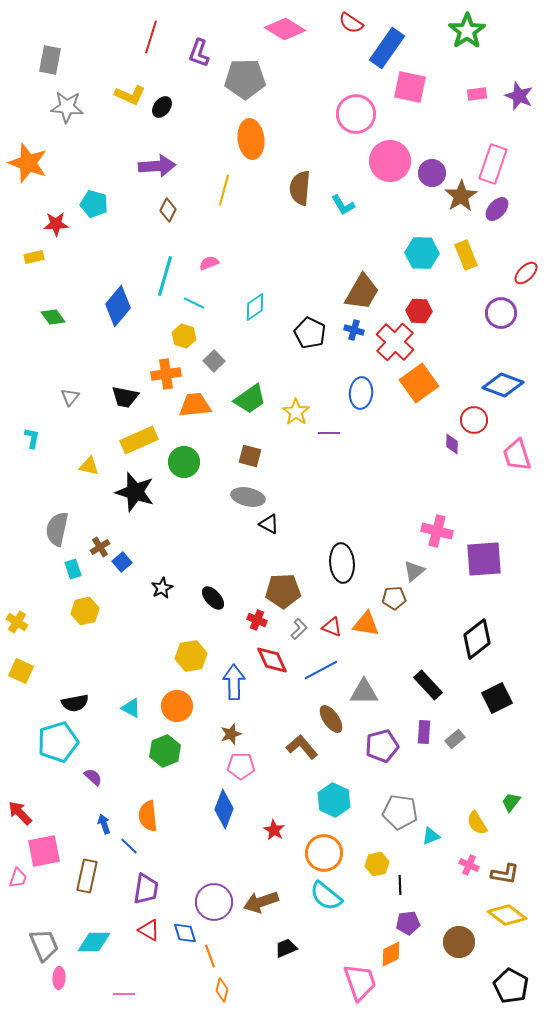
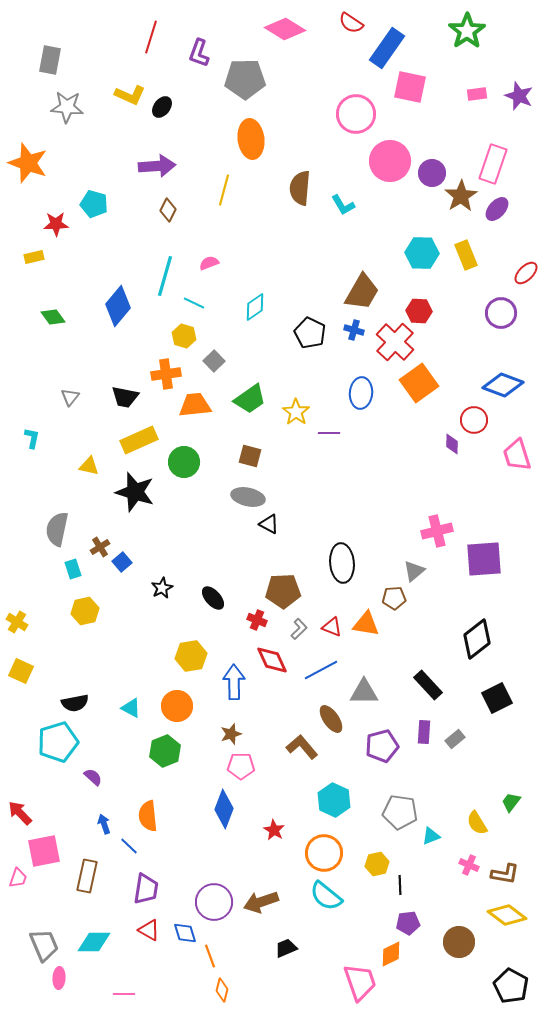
pink cross at (437, 531): rotated 28 degrees counterclockwise
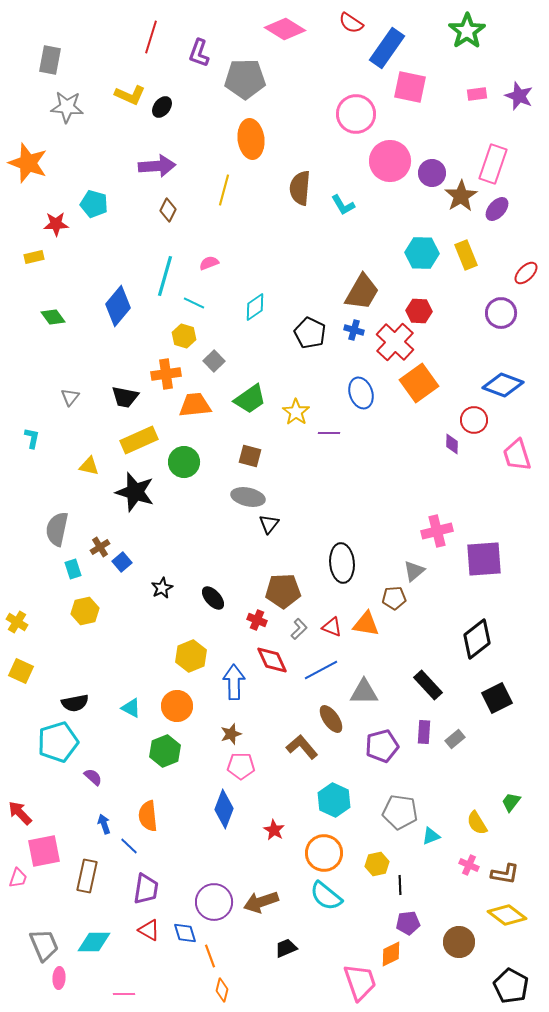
blue ellipse at (361, 393): rotated 24 degrees counterclockwise
black triangle at (269, 524): rotated 40 degrees clockwise
yellow hexagon at (191, 656): rotated 12 degrees counterclockwise
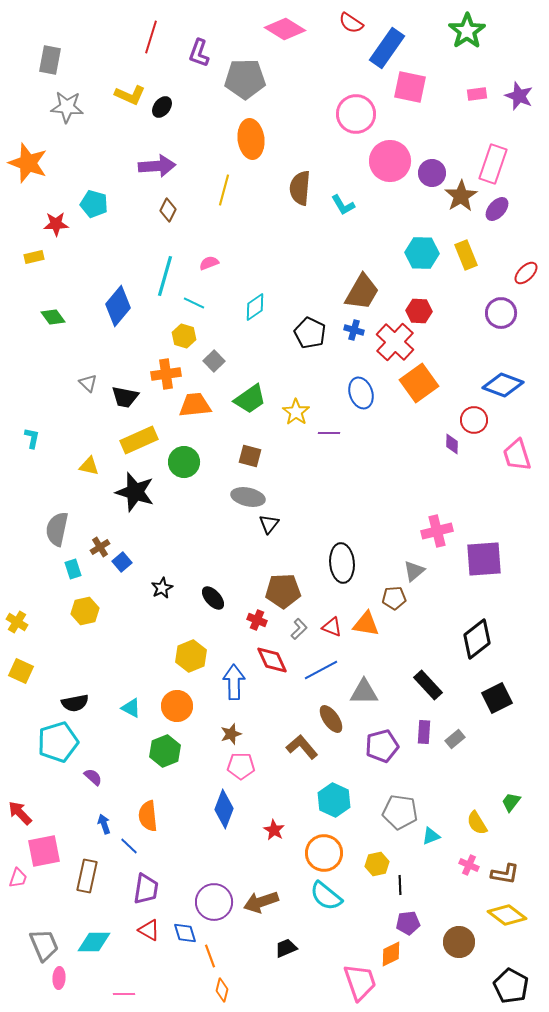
gray triangle at (70, 397): moved 18 px right, 14 px up; rotated 24 degrees counterclockwise
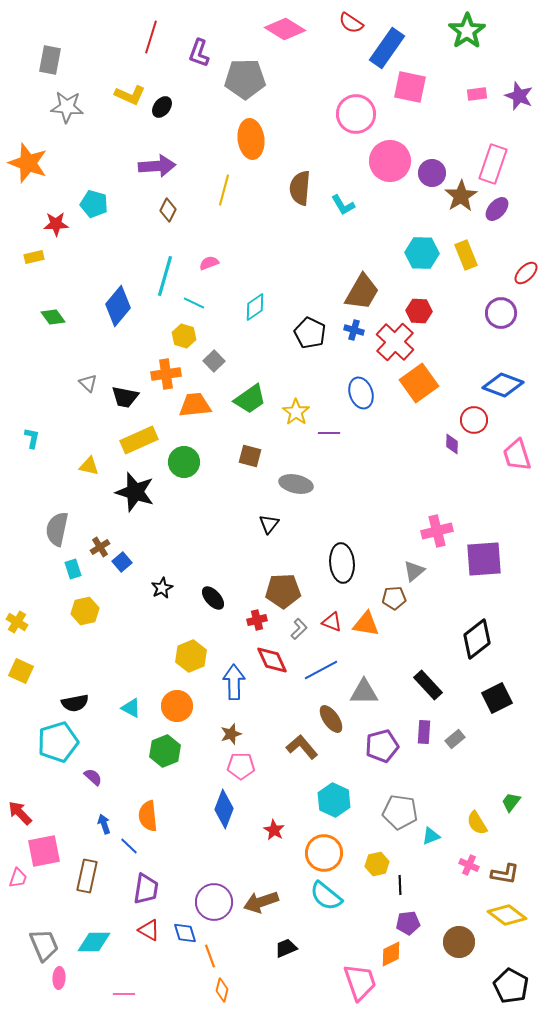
gray ellipse at (248, 497): moved 48 px right, 13 px up
red cross at (257, 620): rotated 36 degrees counterclockwise
red triangle at (332, 627): moved 5 px up
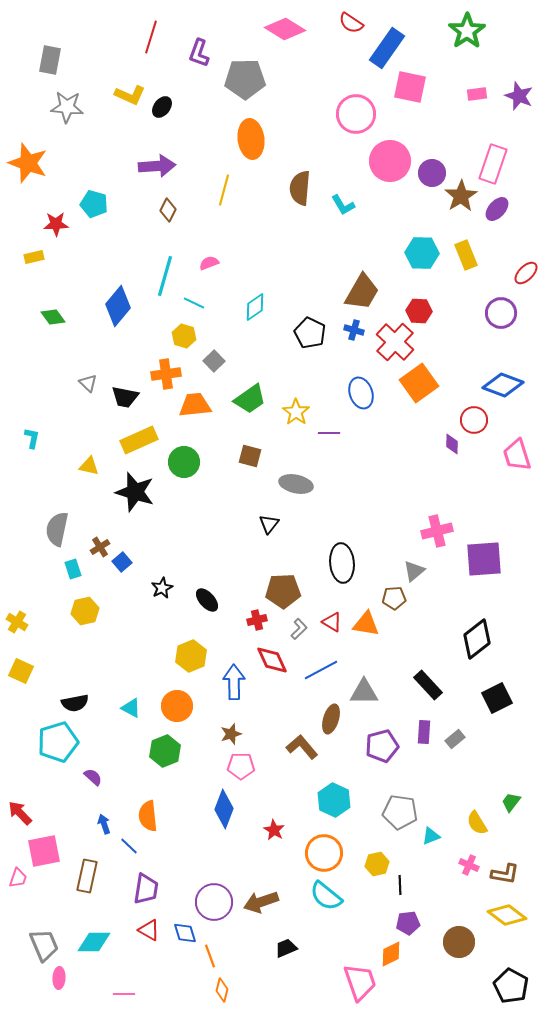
black ellipse at (213, 598): moved 6 px left, 2 px down
red triangle at (332, 622): rotated 10 degrees clockwise
brown ellipse at (331, 719): rotated 52 degrees clockwise
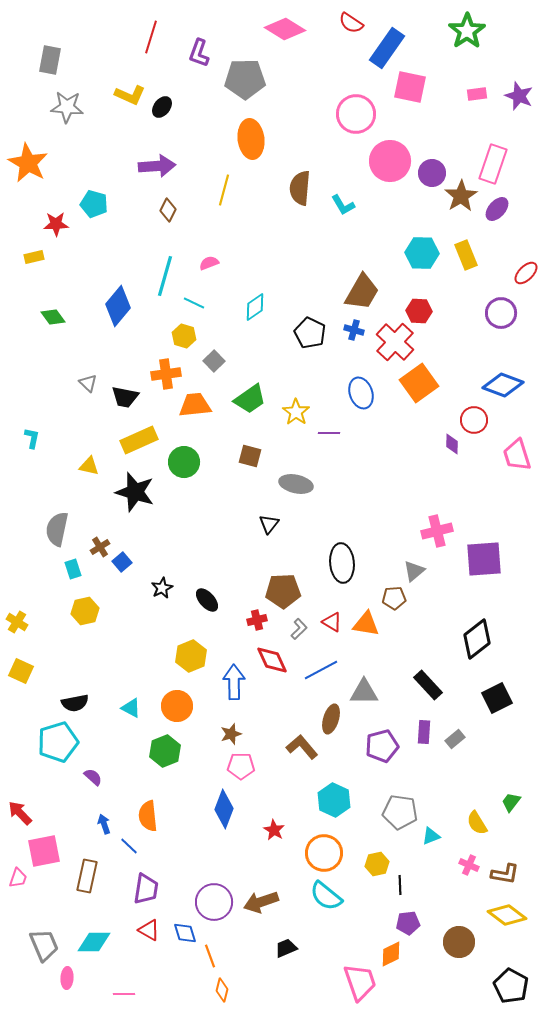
orange star at (28, 163): rotated 9 degrees clockwise
pink ellipse at (59, 978): moved 8 px right
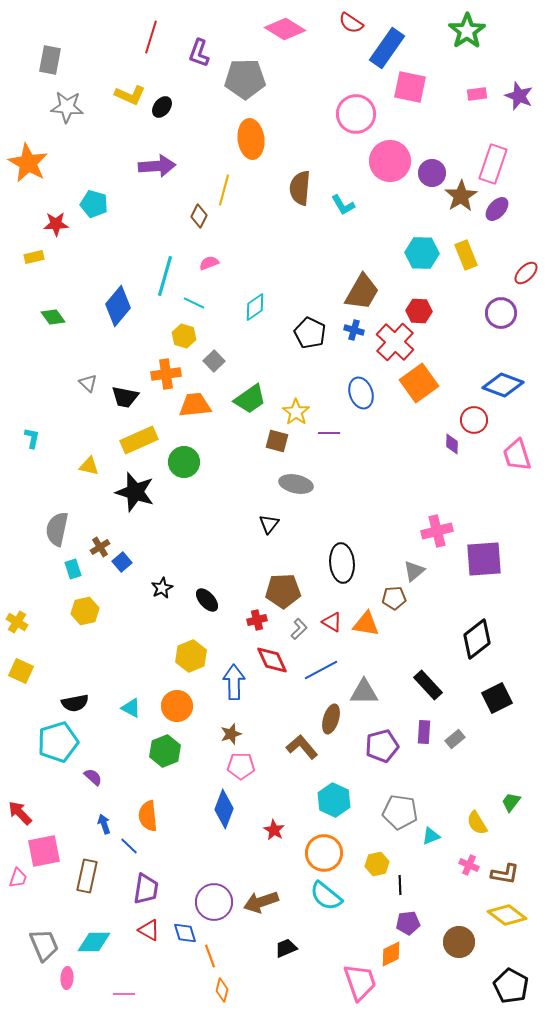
brown diamond at (168, 210): moved 31 px right, 6 px down
brown square at (250, 456): moved 27 px right, 15 px up
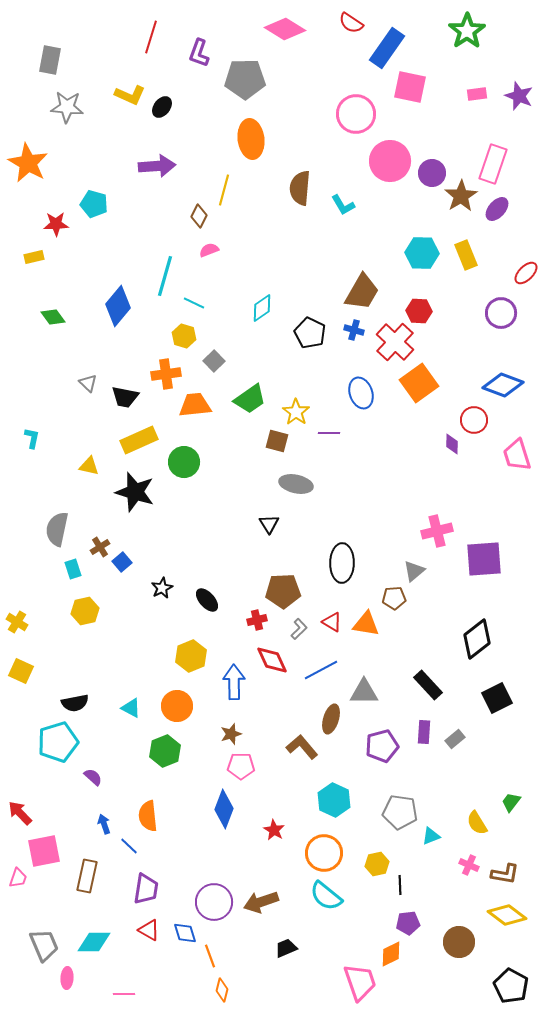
pink semicircle at (209, 263): moved 13 px up
cyan diamond at (255, 307): moved 7 px right, 1 px down
black triangle at (269, 524): rotated 10 degrees counterclockwise
black ellipse at (342, 563): rotated 6 degrees clockwise
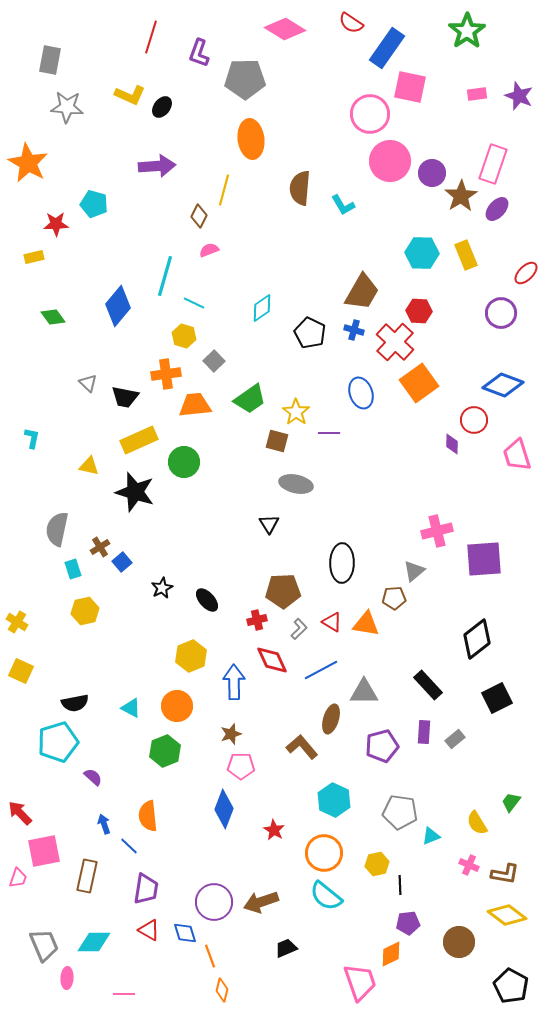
pink circle at (356, 114): moved 14 px right
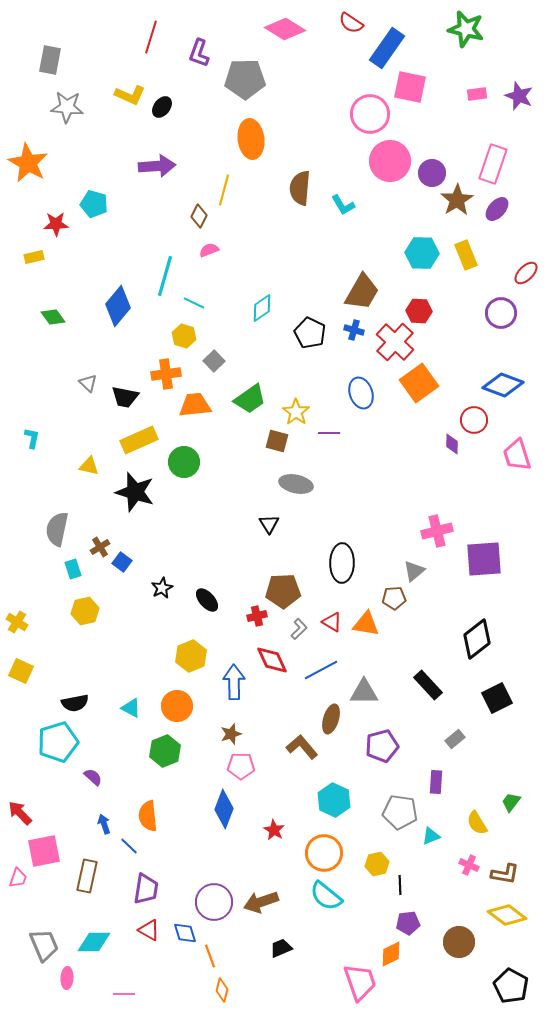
green star at (467, 31): moved 1 px left, 2 px up; rotated 24 degrees counterclockwise
brown star at (461, 196): moved 4 px left, 4 px down
blue square at (122, 562): rotated 12 degrees counterclockwise
red cross at (257, 620): moved 4 px up
purple rectangle at (424, 732): moved 12 px right, 50 px down
black trapezoid at (286, 948): moved 5 px left
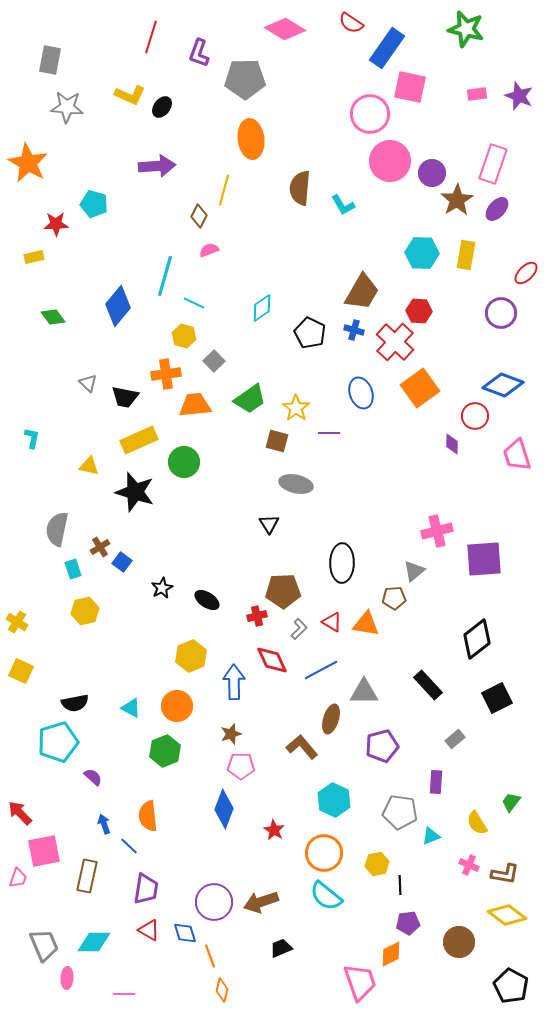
yellow rectangle at (466, 255): rotated 32 degrees clockwise
orange square at (419, 383): moved 1 px right, 5 px down
yellow star at (296, 412): moved 4 px up
red circle at (474, 420): moved 1 px right, 4 px up
black ellipse at (207, 600): rotated 15 degrees counterclockwise
